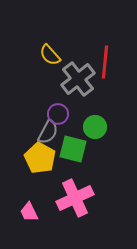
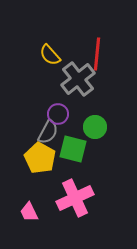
red line: moved 8 px left, 8 px up
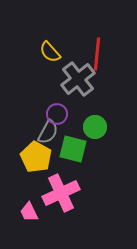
yellow semicircle: moved 3 px up
purple circle: moved 1 px left
yellow pentagon: moved 4 px left, 1 px up
pink cross: moved 14 px left, 5 px up
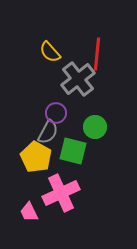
purple circle: moved 1 px left, 1 px up
green square: moved 2 px down
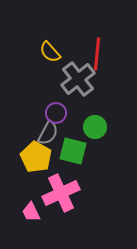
gray semicircle: moved 1 px down
pink trapezoid: moved 2 px right
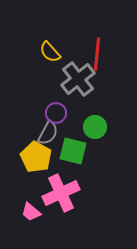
pink trapezoid: rotated 25 degrees counterclockwise
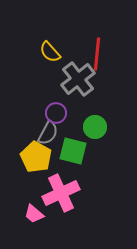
pink trapezoid: moved 3 px right, 2 px down
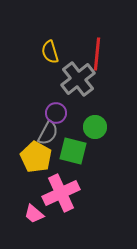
yellow semicircle: rotated 25 degrees clockwise
